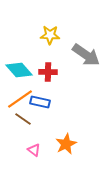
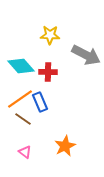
gray arrow: rotated 8 degrees counterclockwise
cyan diamond: moved 2 px right, 4 px up
blue rectangle: rotated 54 degrees clockwise
orange star: moved 1 px left, 2 px down
pink triangle: moved 9 px left, 2 px down
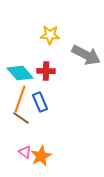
cyan diamond: moved 1 px left, 7 px down
red cross: moved 2 px left, 1 px up
orange line: rotated 36 degrees counterclockwise
brown line: moved 2 px left, 1 px up
orange star: moved 24 px left, 10 px down
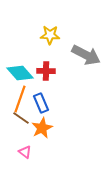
blue rectangle: moved 1 px right, 1 px down
orange star: moved 1 px right, 28 px up
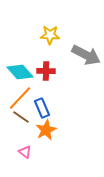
cyan diamond: moved 1 px up
orange line: moved 1 px up; rotated 24 degrees clockwise
blue rectangle: moved 1 px right, 5 px down
brown line: moved 1 px up
orange star: moved 4 px right, 2 px down
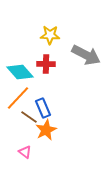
red cross: moved 7 px up
orange line: moved 2 px left
blue rectangle: moved 1 px right
brown line: moved 8 px right
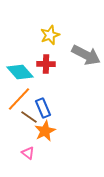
yellow star: rotated 24 degrees counterclockwise
orange line: moved 1 px right, 1 px down
orange star: moved 1 px left, 1 px down
pink triangle: moved 3 px right, 1 px down
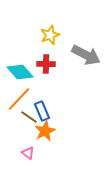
blue rectangle: moved 1 px left, 3 px down
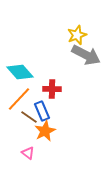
yellow star: moved 27 px right
red cross: moved 6 px right, 25 px down
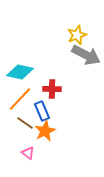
cyan diamond: rotated 36 degrees counterclockwise
orange line: moved 1 px right
brown line: moved 4 px left, 6 px down
